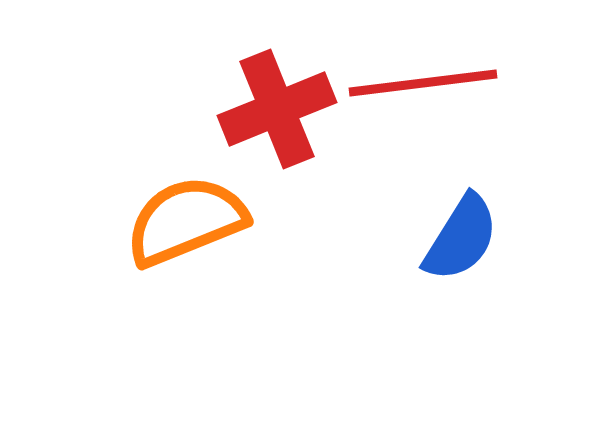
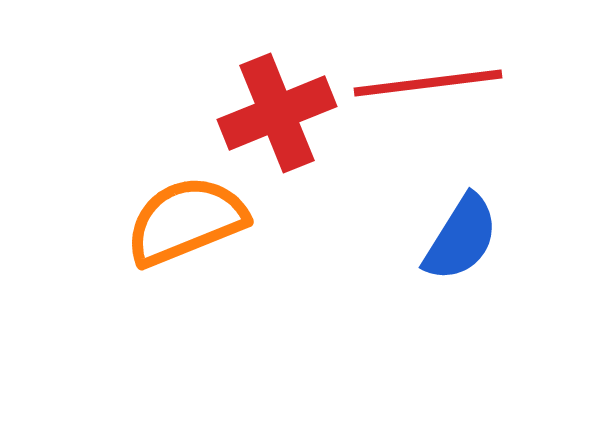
red line: moved 5 px right
red cross: moved 4 px down
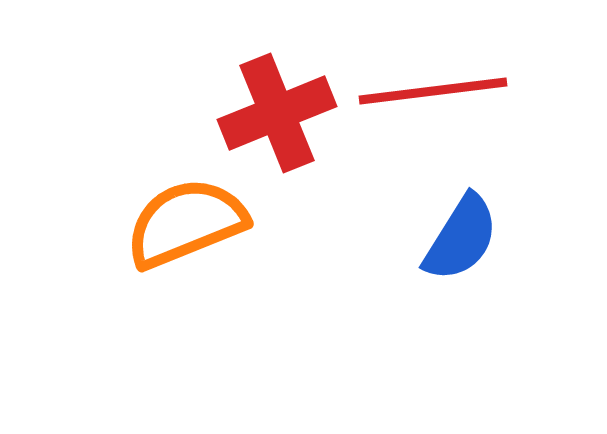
red line: moved 5 px right, 8 px down
orange semicircle: moved 2 px down
